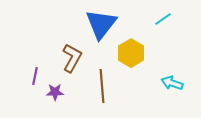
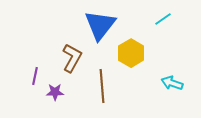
blue triangle: moved 1 px left, 1 px down
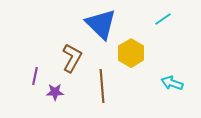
blue triangle: moved 1 px right, 1 px up; rotated 24 degrees counterclockwise
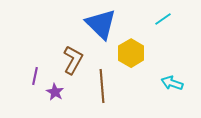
brown L-shape: moved 1 px right, 2 px down
purple star: rotated 30 degrees clockwise
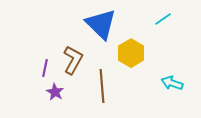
purple line: moved 10 px right, 8 px up
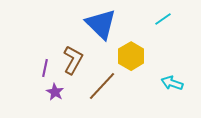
yellow hexagon: moved 3 px down
brown line: rotated 48 degrees clockwise
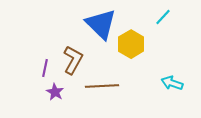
cyan line: moved 2 px up; rotated 12 degrees counterclockwise
yellow hexagon: moved 12 px up
brown line: rotated 44 degrees clockwise
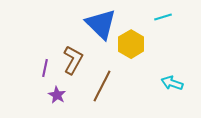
cyan line: rotated 30 degrees clockwise
brown line: rotated 60 degrees counterclockwise
purple star: moved 2 px right, 3 px down
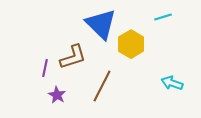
brown L-shape: moved 3 px up; rotated 44 degrees clockwise
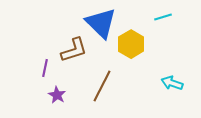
blue triangle: moved 1 px up
brown L-shape: moved 1 px right, 7 px up
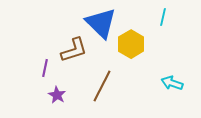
cyan line: rotated 60 degrees counterclockwise
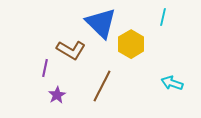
brown L-shape: moved 3 px left; rotated 48 degrees clockwise
purple star: rotated 12 degrees clockwise
